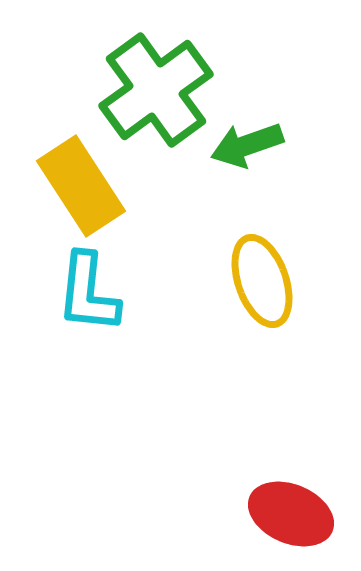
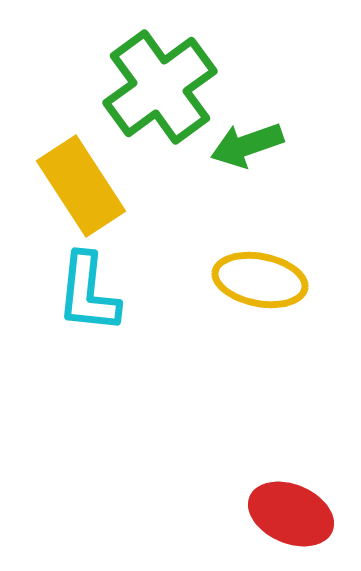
green cross: moved 4 px right, 3 px up
yellow ellipse: moved 2 px left, 1 px up; rotated 60 degrees counterclockwise
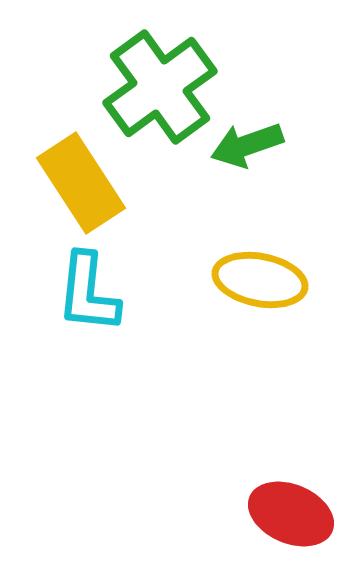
yellow rectangle: moved 3 px up
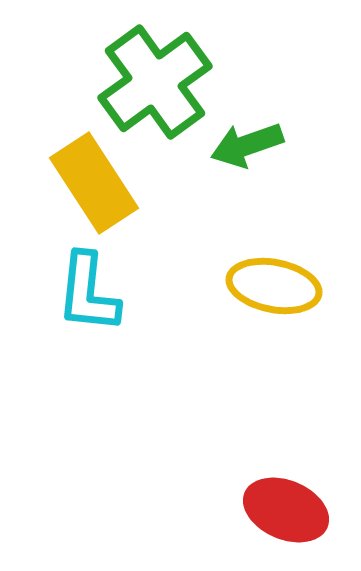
green cross: moved 5 px left, 5 px up
yellow rectangle: moved 13 px right
yellow ellipse: moved 14 px right, 6 px down
red ellipse: moved 5 px left, 4 px up
